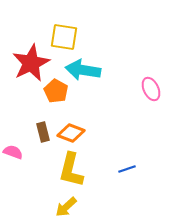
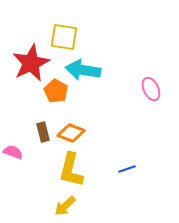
yellow arrow: moved 1 px left, 1 px up
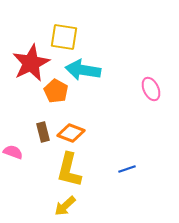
yellow L-shape: moved 2 px left
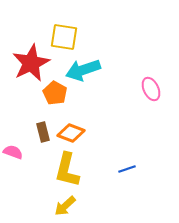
cyan arrow: rotated 28 degrees counterclockwise
orange pentagon: moved 1 px left, 2 px down
yellow L-shape: moved 2 px left
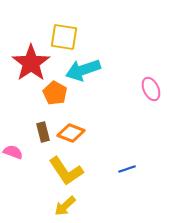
red star: rotated 9 degrees counterclockwise
yellow L-shape: moved 1 px left, 1 px down; rotated 48 degrees counterclockwise
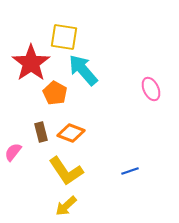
cyan arrow: rotated 68 degrees clockwise
brown rectangle: moved 2 px left
pink semicircle: rotated 72 degrees counterclockwise
blue line: moved 3 px right, 2 px down
yellow arrow: moved 1 px right
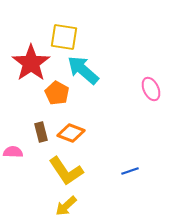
cyan arrow: rotated 8 degrees counterclockwise
orange pentagon: moved 2 px right
pink semicircle: rotated 54 degrees clockwise
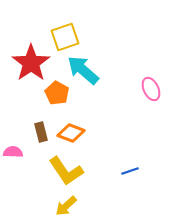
yellow square: moved 1 px right; rotated 28 degrees counterclockwise
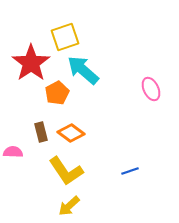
orange pentagon: rotated 15 degrees clockwise
orange diamond: rotated 16 degrees clockwise
yellow arrow: moved 3 px right
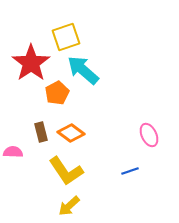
yellow square: moved 1 px right
pink ellipse: moved 2 px left, 46 px down
